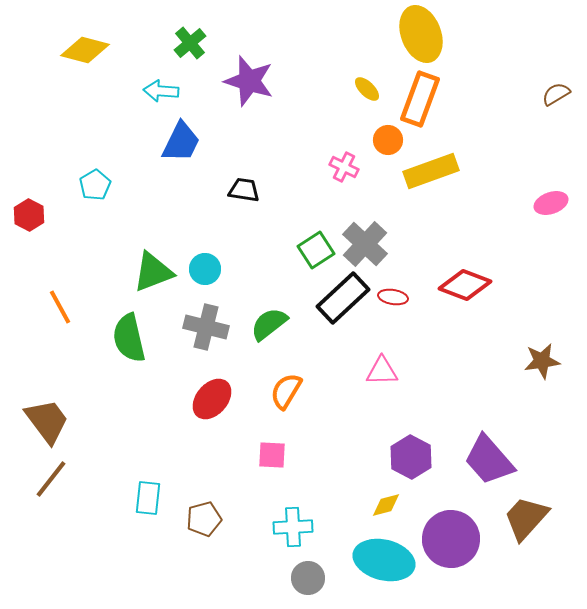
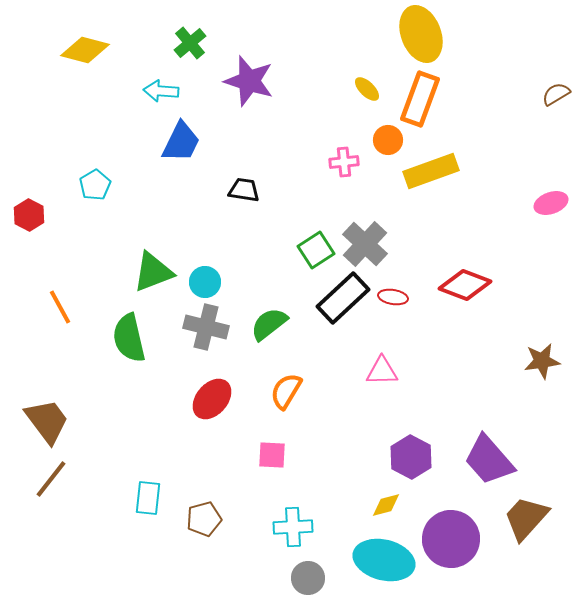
pink cross at (344, 167): moved 5 px up; rotated 32 degrees counterclockwise
cyan circle at (205, 269): moved 13 px down
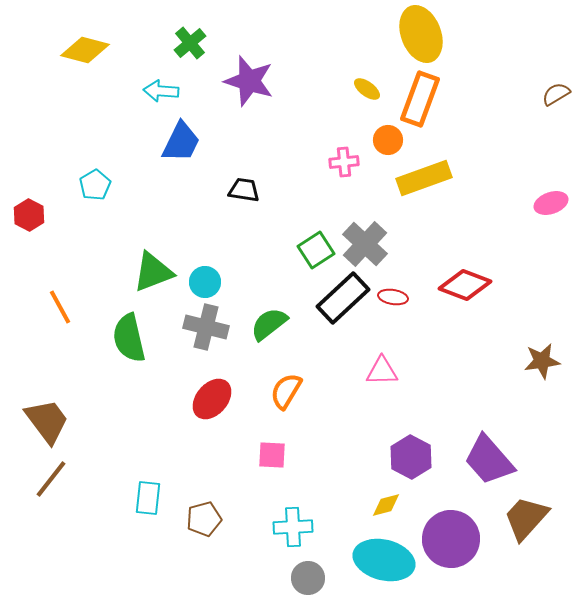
yellow ellipse at (367, 89): rotated 8 degrees counterclockwise
yellow rectangle at (431, 171): moved 7 px left, 7 px down
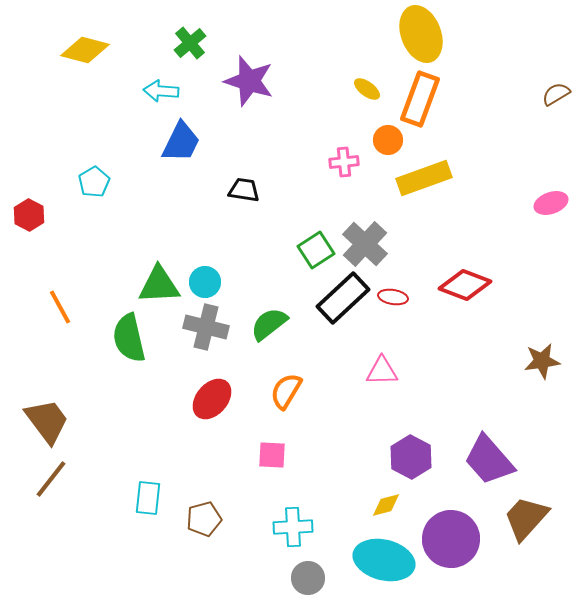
cyan pentagon at (95, 185): moved 1 px left, 3 px up
green triangle at (153, 272): moved 6 px right, 13 px down; rotated 18 degrees clockwise
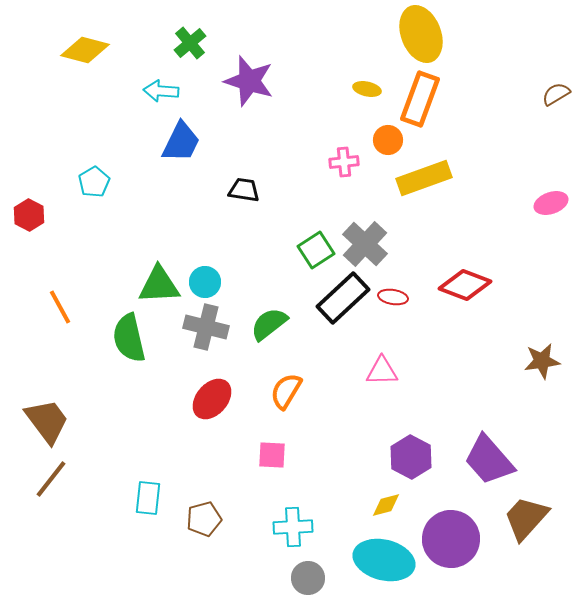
yellow ellipse at (367, 89): rotated 24 degrees counterclockwise
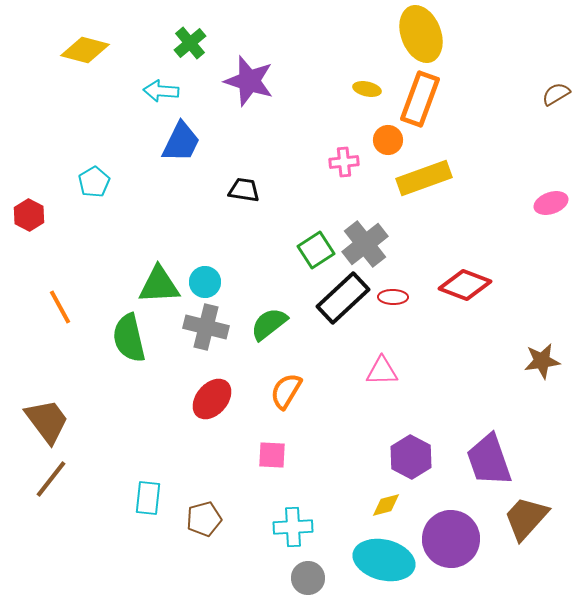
gray cross at (365, 244): rotated 9 degrees clockwise
red ellipse at (393, 297): rotated 8 degrees counterclockwise
purple trapezoid at (489, 460): rotated 22 degrees clockwise
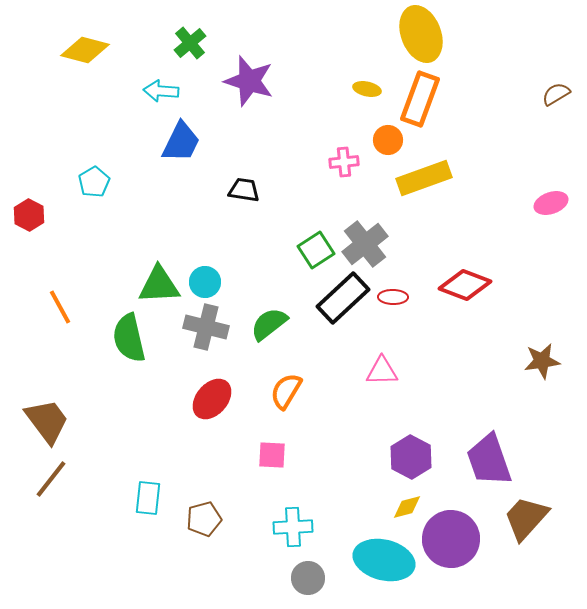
yellow diamond at (386, 505): moved 21 px right, 2 px down
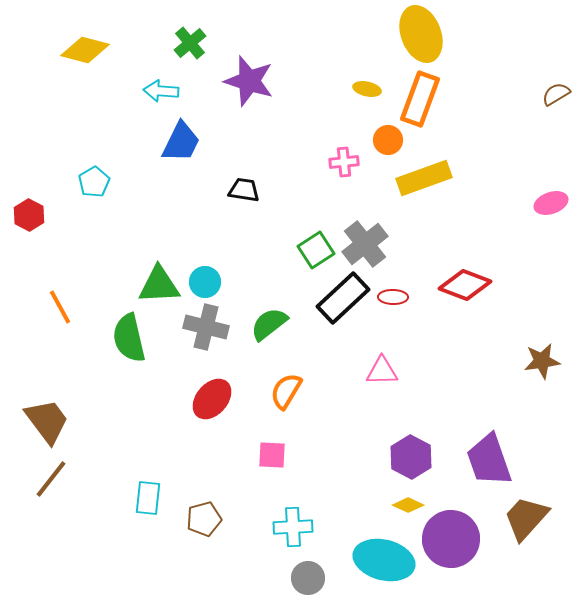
yellow diamond at (407, 507): moved 1 px right, 2 px up; rotated 40 degrees clockwise
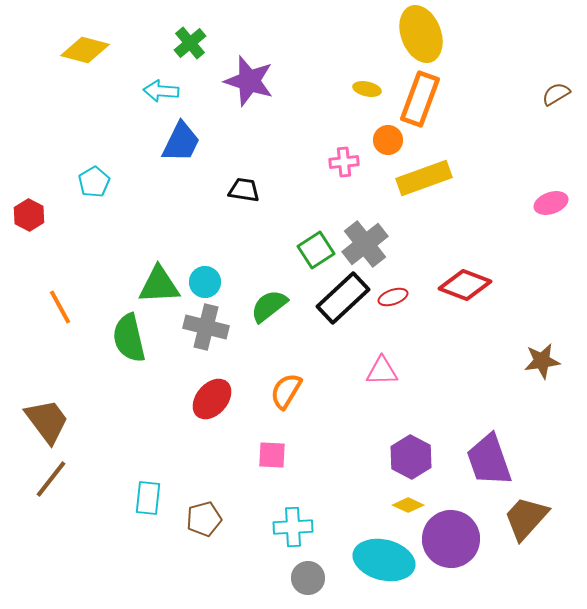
red ellipse at (393, 297): rotated 20 degrees counterclockwise
green semicircle at (269, 324): moved 18 px up
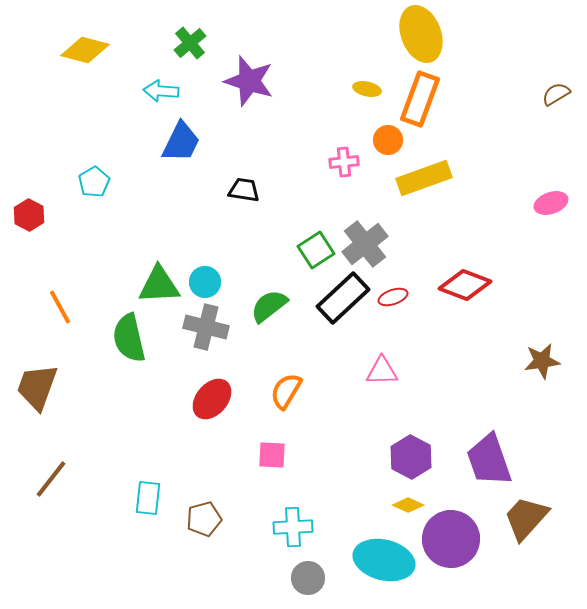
brown trapezoid at (47, 421): moved 10 px left, 34 px up; rotated 123 degrees counterclockwise
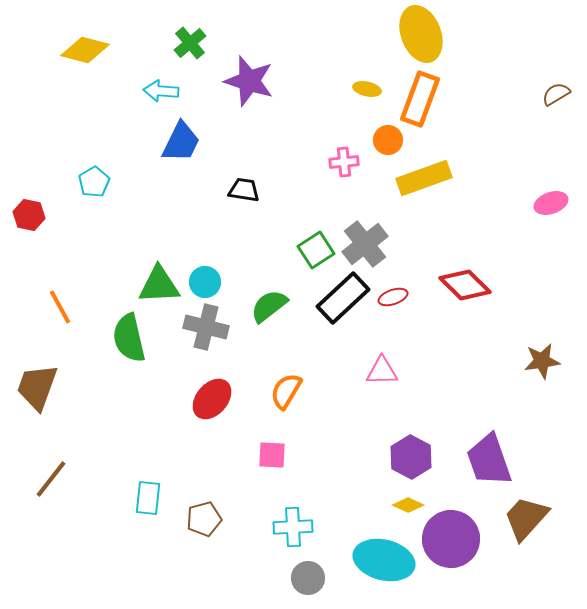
red hexagon at (29, 215): rotated 16 degrees counterclockwise
red diamond at (465, 285): rotated 24 degrees clockwise
